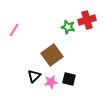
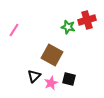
brown square: rotated 25 degrees counterclockwise
pink star: moved 1 px down; rotated 16 degrees counterclockwise
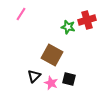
pink line: moved 7 px right, 16 px up
pink star: rotated 24 degrees counterclockwise
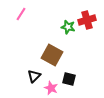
pink star: moved 5 px down
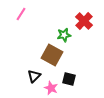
red cross: moved 3 px left, 1 px down; rotated 30 degrees counterclockwise
green star: moved 4 px left, 8 px down; rotated 24 degrees counterclockwise
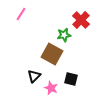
red cross: moved 3 px left, 1 px up
brown square: moved 1 px up
black square: moved 2 px right
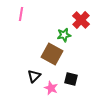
pink line: rotated 24 degrees counterclockwise
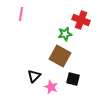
red cross: rotated 24 degrees counterclockwise
green star: moved 1 px right, 1 px up
brown square: moved 8 px right, 2 px down
black square: moved 2 px right
pink star: moved 1 px up
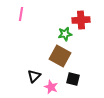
red cross: rotated 24 degrees counterclockwise
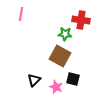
red cross: rotated 12 degrees clockwise
green star: rotated 16 degrees clockwise
black triangle: moved 4 px down
pink star: moved 5 px right
